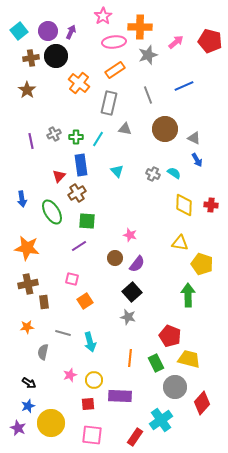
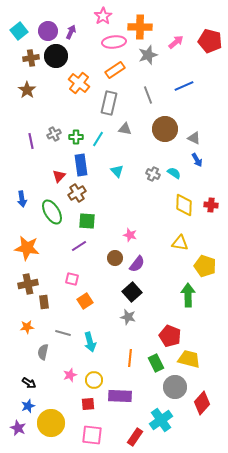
yellow pentagon at (202, 264): moved 3 px right, 2 px down
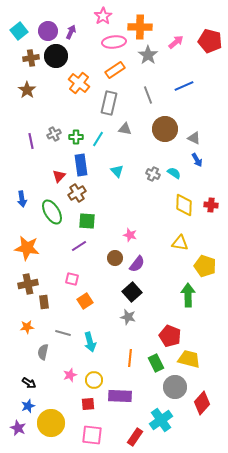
gray star at (148, 55): rotated 18 degrees counterclockwise
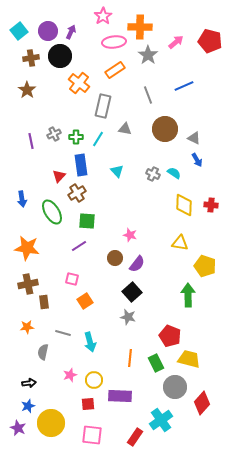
black circle at (56, 56): moved 4 px right
gray rectangle at (109, 103): moved 6 px left, 3 px down
black arrow at (29, 383): rotated 40 degrees counterclockwise
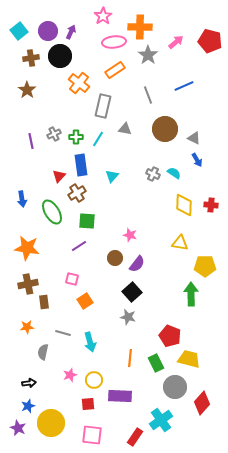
cyan triangle at (117, 171): moved 5 px left, 5 px down; rotated 24 degrees clockwise
yellow pentagon at (205, 266): rotated 20 degrees counterclockwise
green arrow at (188, 295): moved 3 px right, 1 px up
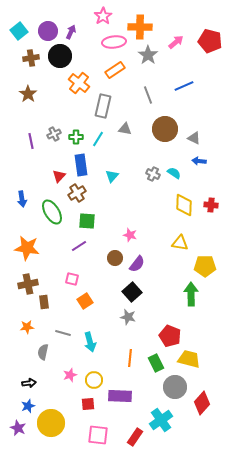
brown star at (27, 90): moved 1 px right, 4 px down
blue arrow at (197, 160): moved 2 px right, 1 px down; rotated 128 degrees clockwise
pink square at (92, 435): moved 6 px right
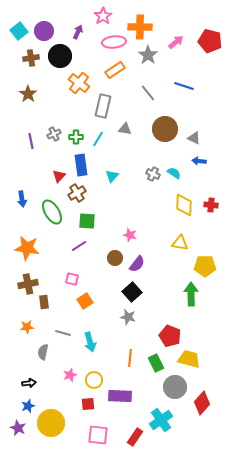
purple circle at (48, 31): moved 4 px left
purple arrow at (71, 32): moved 7 px right
blue line at (184, 86): rotated 42 degrees clockwise
gray line at (148, 95): moved 2 px up; rotated 18 degrees counterclockwise
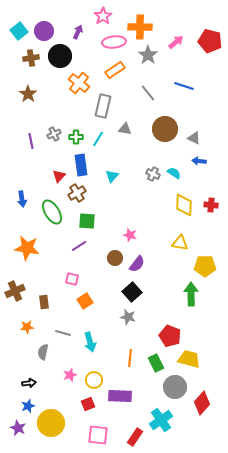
brown cross at (28, 284): moved 13 px left, 7 px down; rotated 12 degrees counterclockwise
red square at (88, 404): rotated 16 degrees counterclockwise
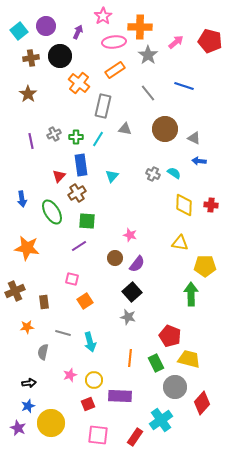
purple circle at (44, 31): moved 2 px right, 5 px up
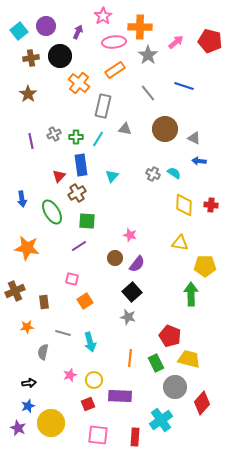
red rectangle at (135, 437): rotated 30 degrees counterclockwise
